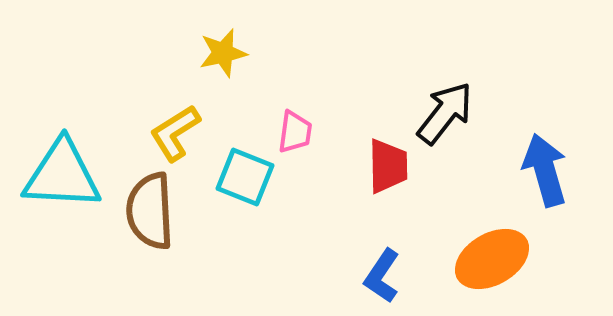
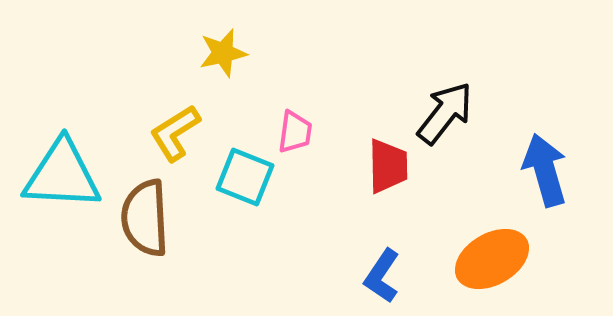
brown semicircle: moved 5 px left, 7 px down
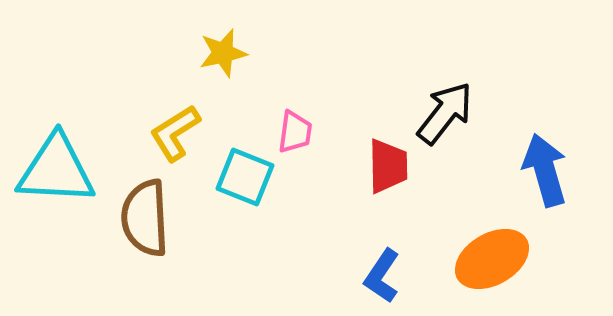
cyan triangle: moved 6 px left, 5 px up
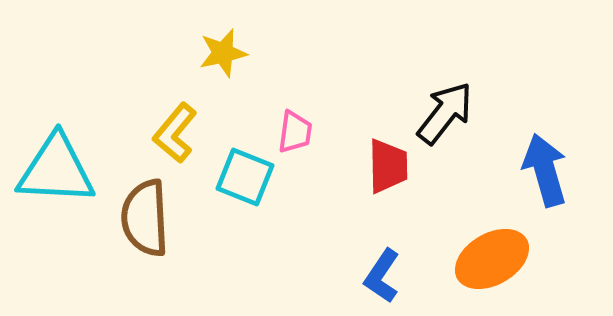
yellow L-shape: rotated 18 degrees counterclockwise
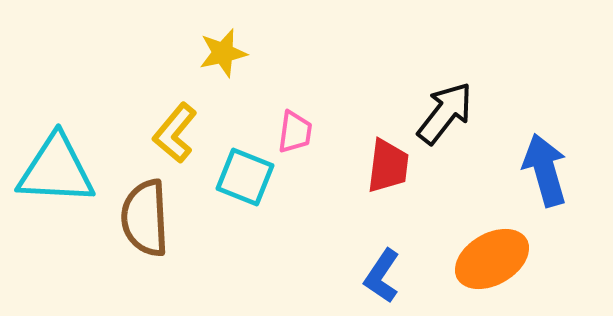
red trapezoid: rotated 8 degrees clockwise
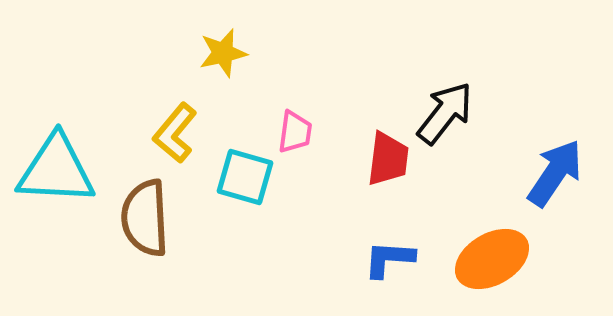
red trapezoid: moved 7 px up
blue arrow: moved 10 px right, 3 px down; rotated 50 degrees clockwise
cyan square: rotated 6 degrees counterclockwise
blue L-shape: moved 7 px right, 17 px up; rotated 60 degrees clockwise
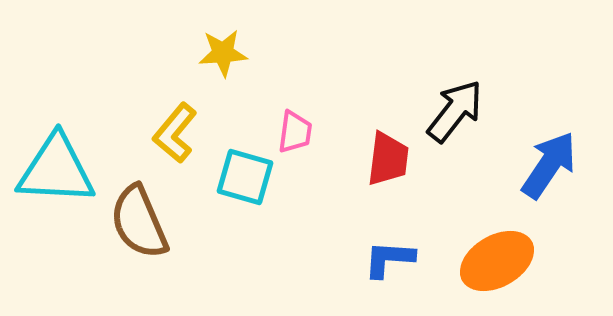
yellow star: rotated 9 degrees clockwise
black arrow: moved 10 px right, 2 px up
blue arrow: moved 6 px left, 8 px up
brown semicircle: moved 6 px left, 4 px down; rotated 20 degrees counterclockwise
orange ellipse: moved 5 px right, 2 px down
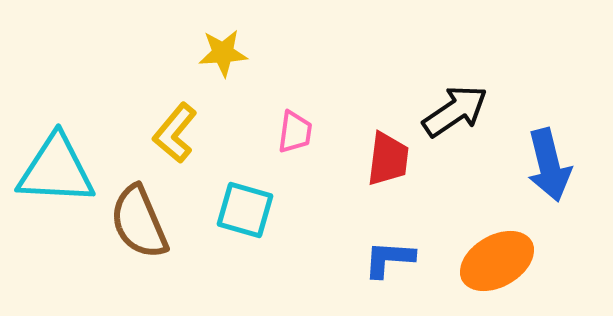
black arrow: rotated 18 degrees clockwise
blue arrow: rotated 132 degrees clockwise
cyan square: moved 33 px down
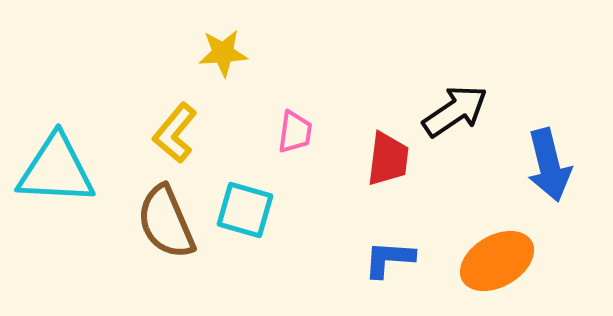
brown semicircle: moved 27 px right
